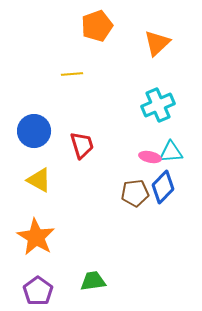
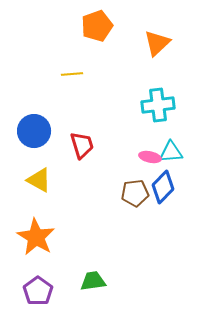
cyan cross: rotated 16 degrees clockwise
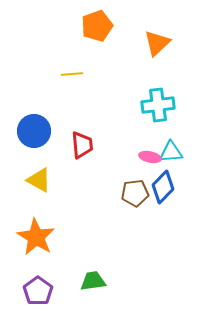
red trapezoid: rotated 12 degrees clockwise
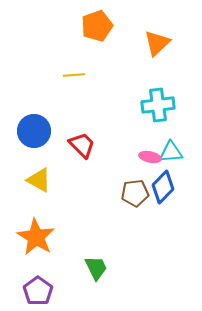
yellow line: moved 2 px right, 1 px down
red trapezoid: rotated 40 degrees counterclockwise
green trapezoid: moved 3 px right, 13 px up; rotated 72 degrees clockwise
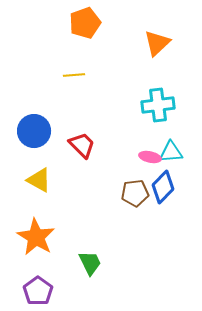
orange pentagon: moved 12 px left, 3 px up
green trapezoid: moved 6 px left, 5 px up
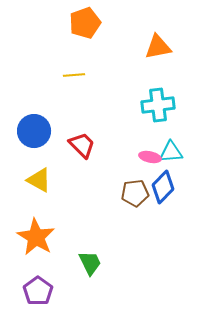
orange triangle: moved 1 px right, 4 px down; rotated 32 degrees clockwise
